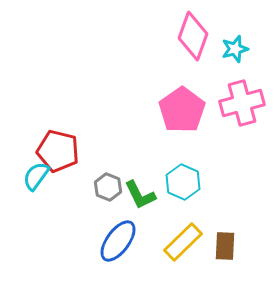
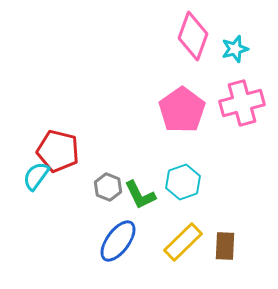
cyan hexagon: rotated 16 degrees clockwise
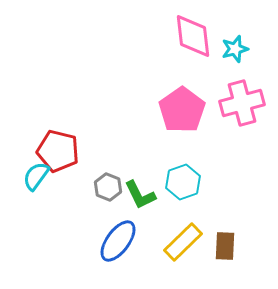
pink diamond: rotated 27 degrees counterclockwise
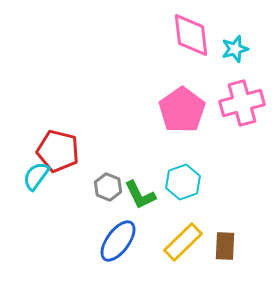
pink diamond: moved 2 px left, 1 px up
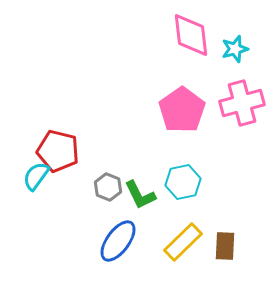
cyan hexagon: rotated 8 degrees clockwise
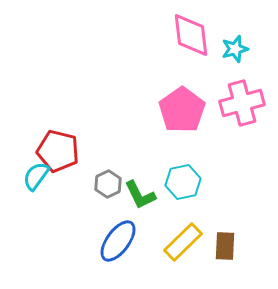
gray hexagon: moved 3 px up; rotated 12 degrees clockwise
